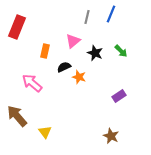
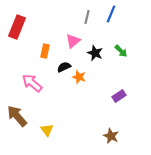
yellow triangle: moved 2 px right, 2 px up
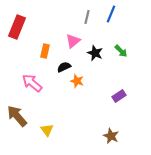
orange star: moved 2 px left, 4 px down
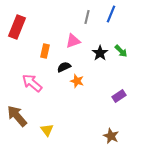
pink triangle: rotated 21 degrees clockwise
black star: moved 5 px right; rotated 14 degrees clockwise
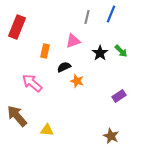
yellow triangle: rotated 48 degrees counterclockwise
